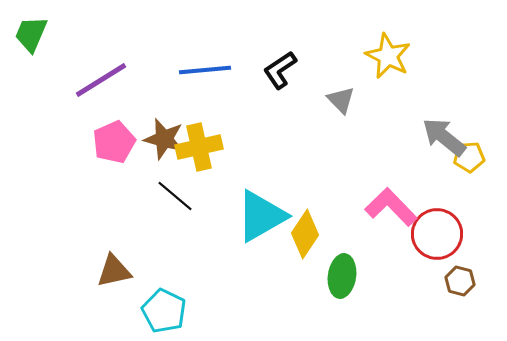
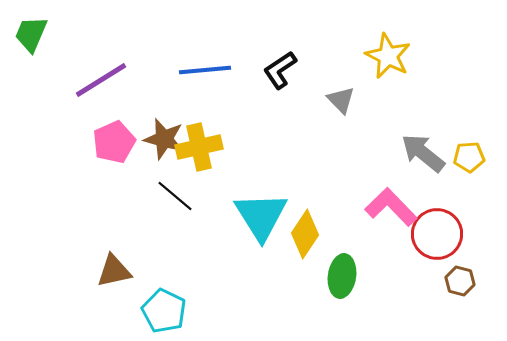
gray arrow: moved 21 px left, 16 px down
cyan triangle: rotated 32 degrees counterclockwise
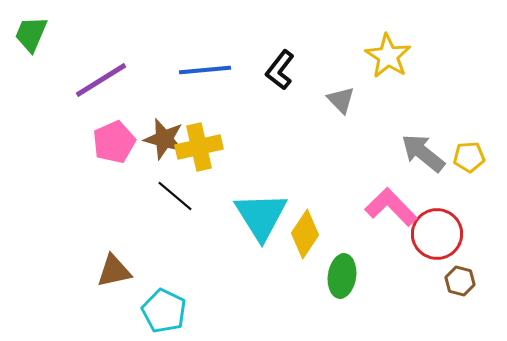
yellow star: rotated 6 degrees clockwise
black L-shape: rotated 18 degrees counterclockwise
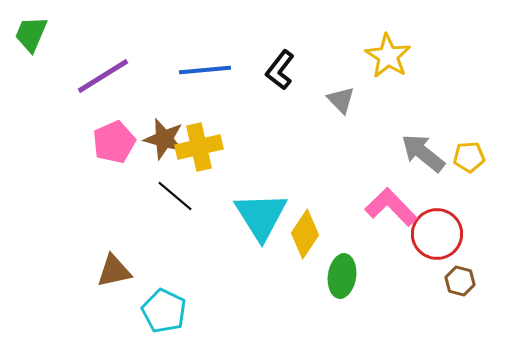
purple line: moved 2 px right, 4 px up
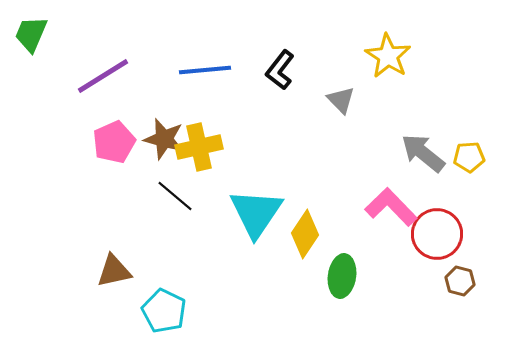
cyan triangle: moved 5 px left, 3 px up; rotated 6 degrees clockwise
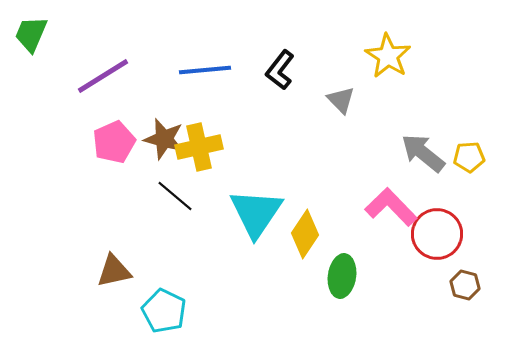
brown hexagon: moved 5 px right, 4 px down
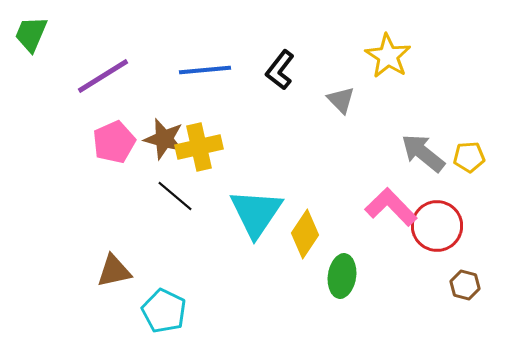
red circle: moved 8 px up
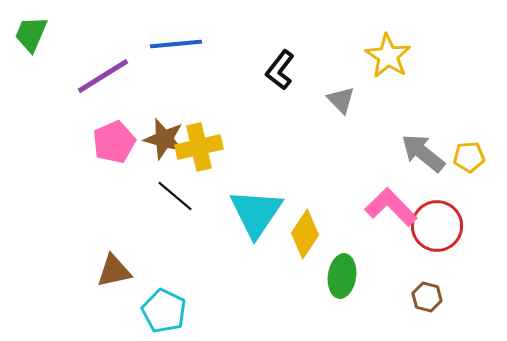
blue line: moved 29 px left, 26 px up
brown hexagon: moved 38 px left, 12 px down
